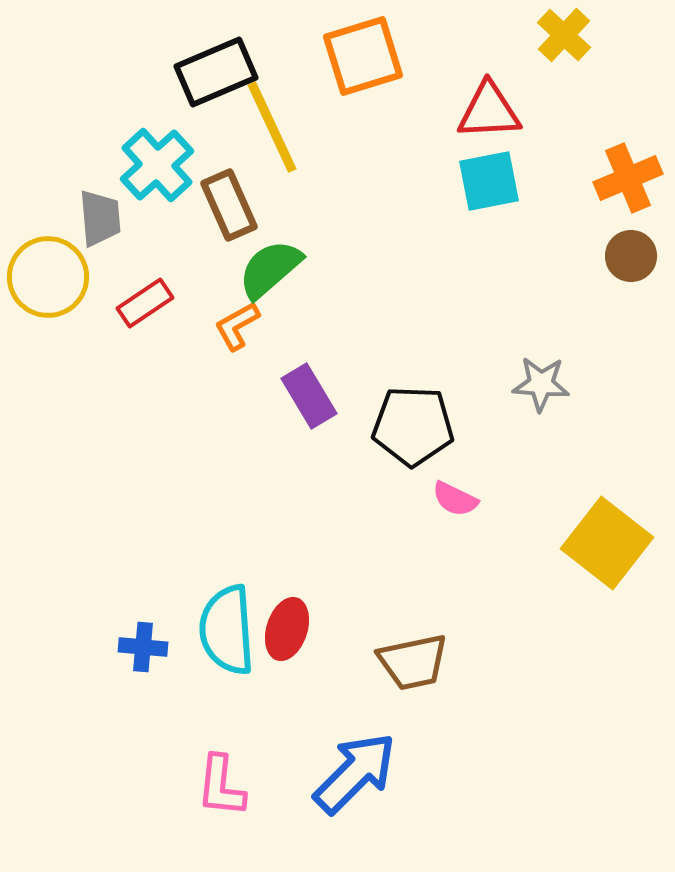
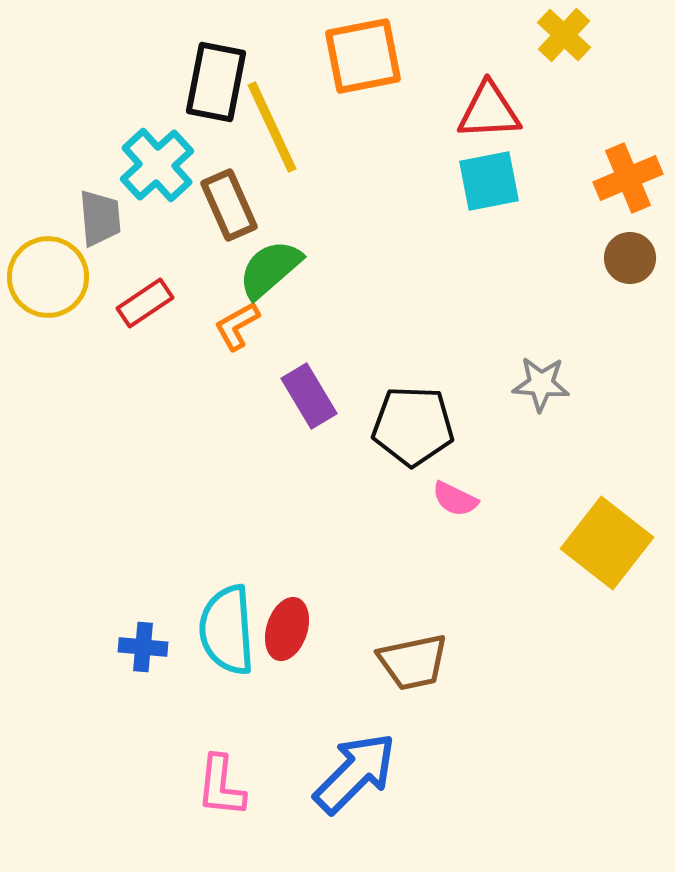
orange square: rotated 6 degrees clockwise
black rectangle: moved 10 px down; rotated 56 degrees counterclockwise
brown circle: moved 1 px left, 2 px down
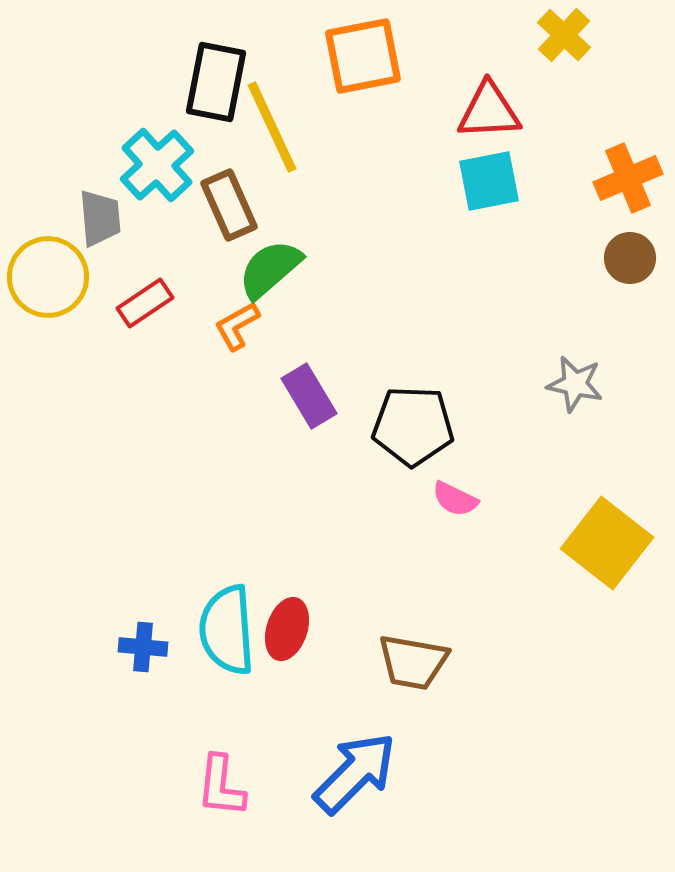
gray star: moved 34 px right; rotated 8 degrees clockwise
brown trapezoid: rotated 22 degrees clockwise
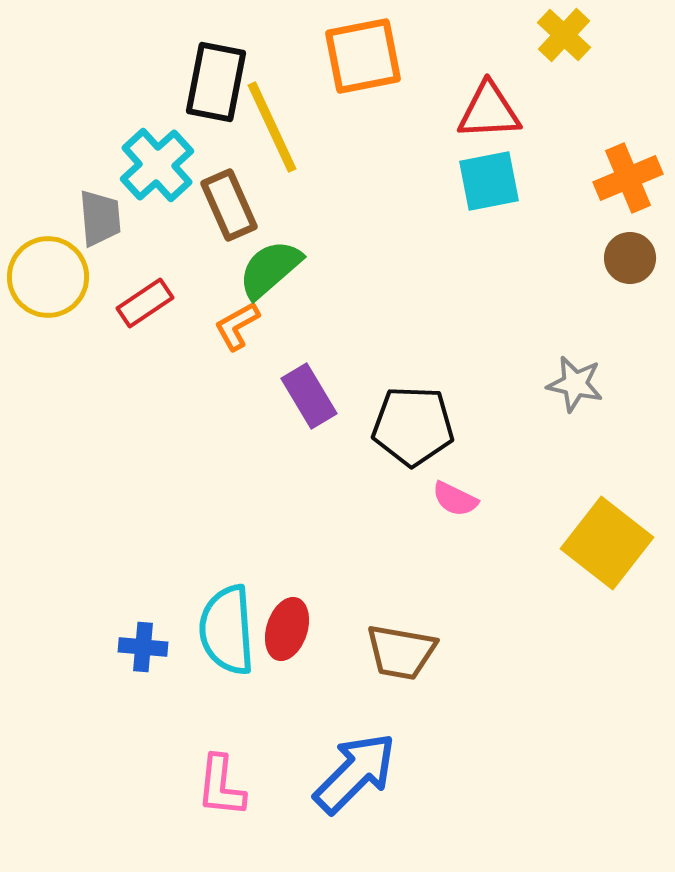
brown trapezoid: moved 12 px left, 10 px up
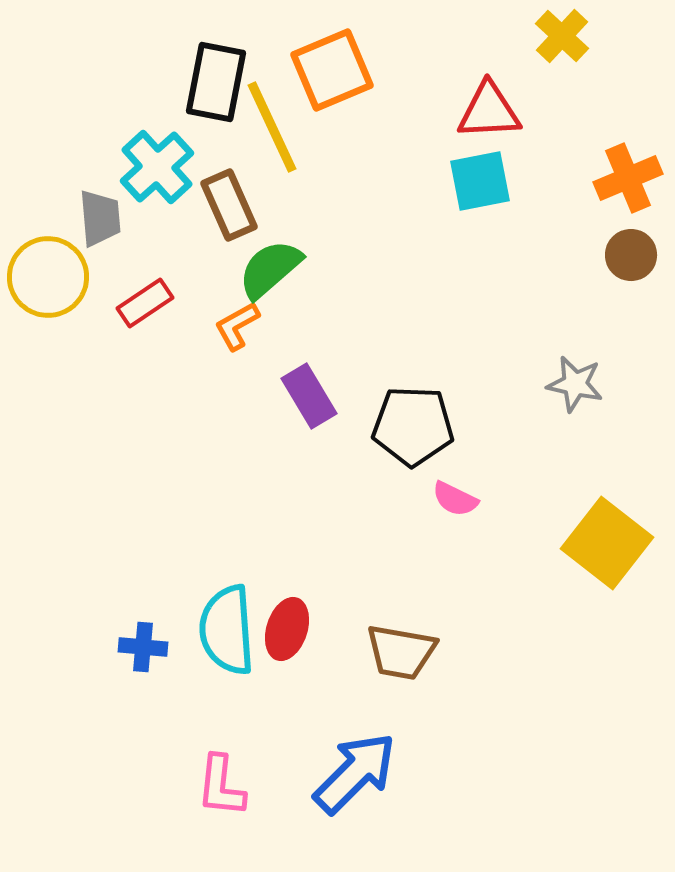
yellow cross: moved 2 px left, 1 px down
orange square: moved 31 px left, 14 px down; rotated 12 degrees counterclockwise
cyan cross: moved 2 px down
cyan square: moved 9 px left
brown circle: moved 1 px right, 3 px up
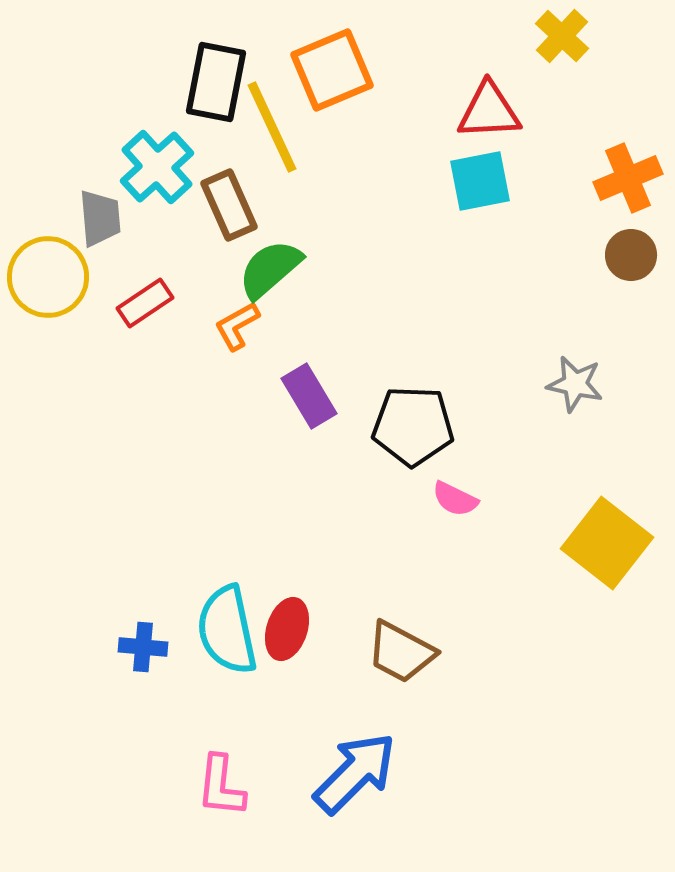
cyan semicircle: rotated 8 degrees counterclockwise
brown trapezoid: rotated 18 degrees clockwise
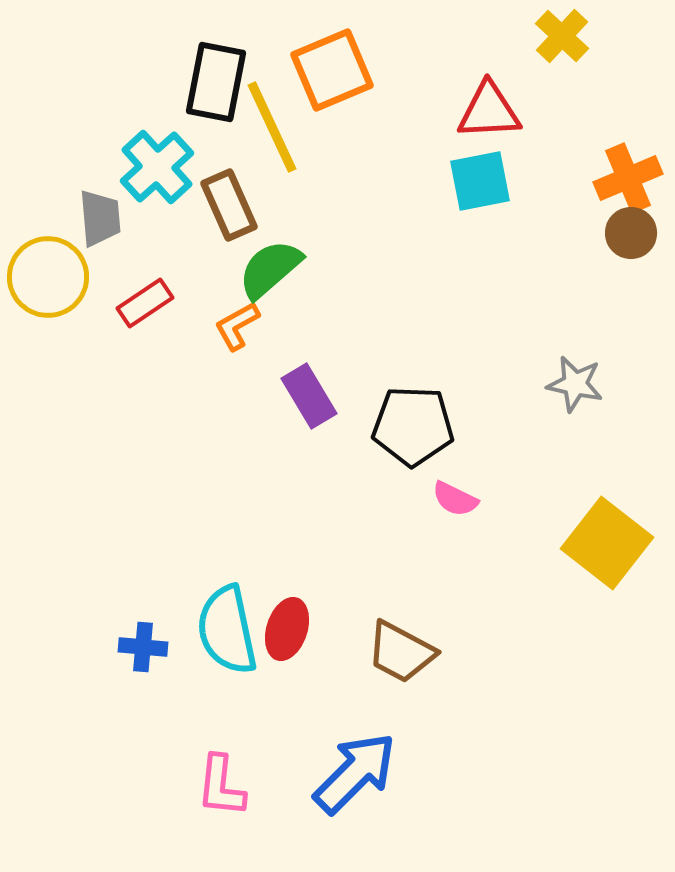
brown circle: moved 22 px up
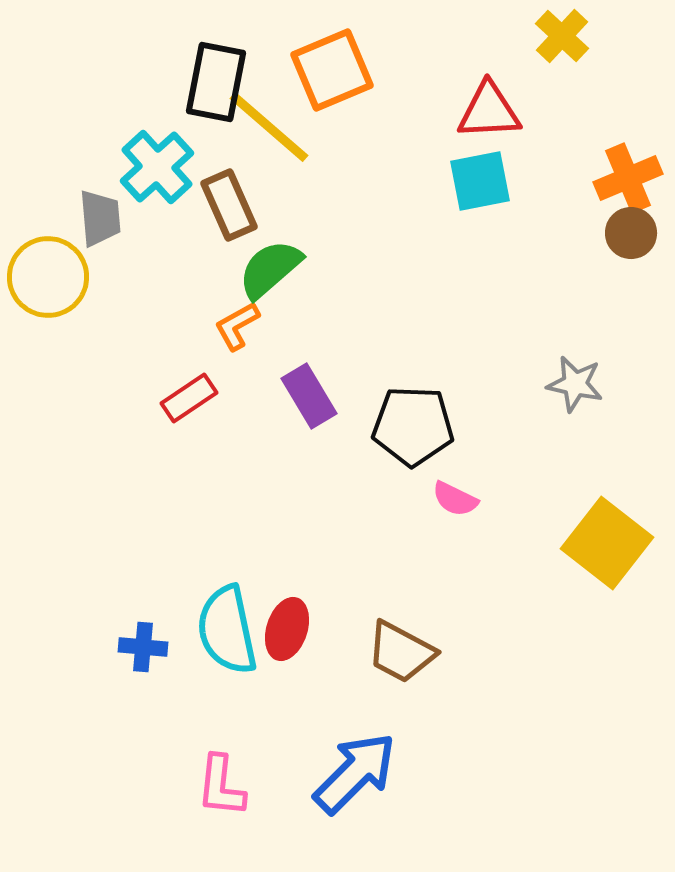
yellow line: moved 3 px left; rotated 24 degrees counterclockwise
red rectangle: moved 44 px right, 95 px down
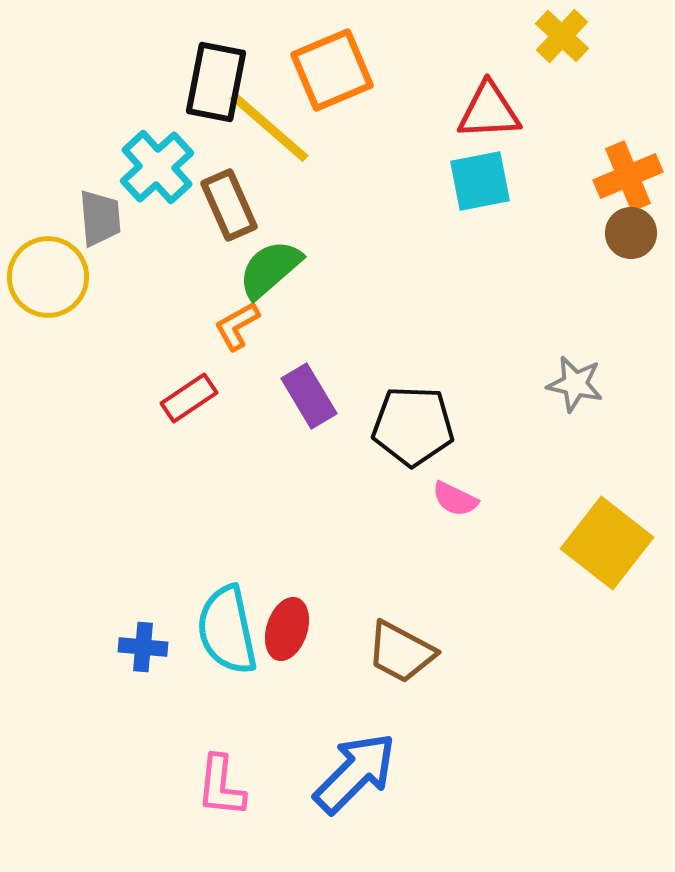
orange cross: moved 2 px up
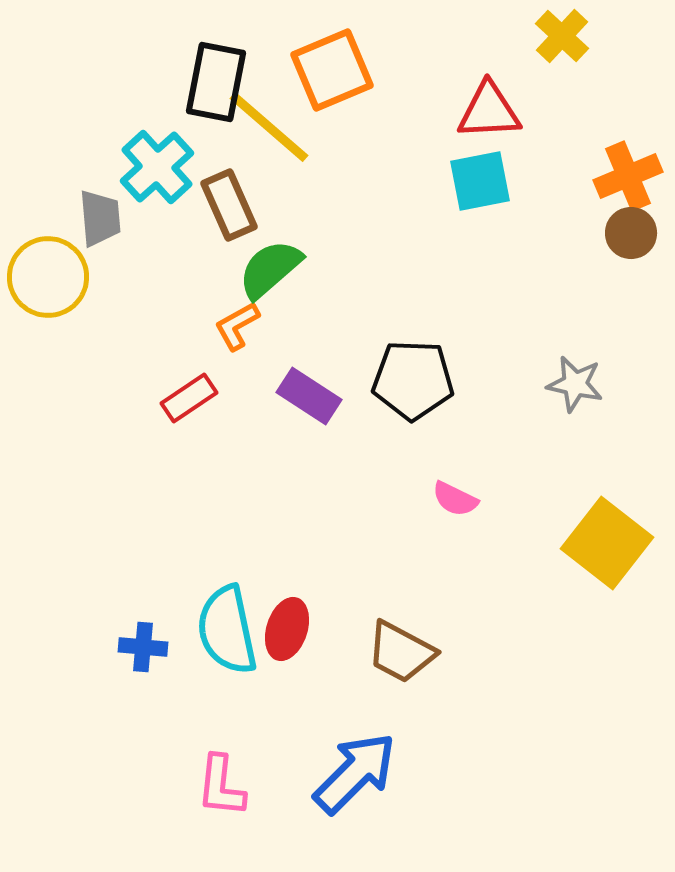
purple rectangle: rotated 26 degrees counterclockwise
black pentagon: moved 46 px up
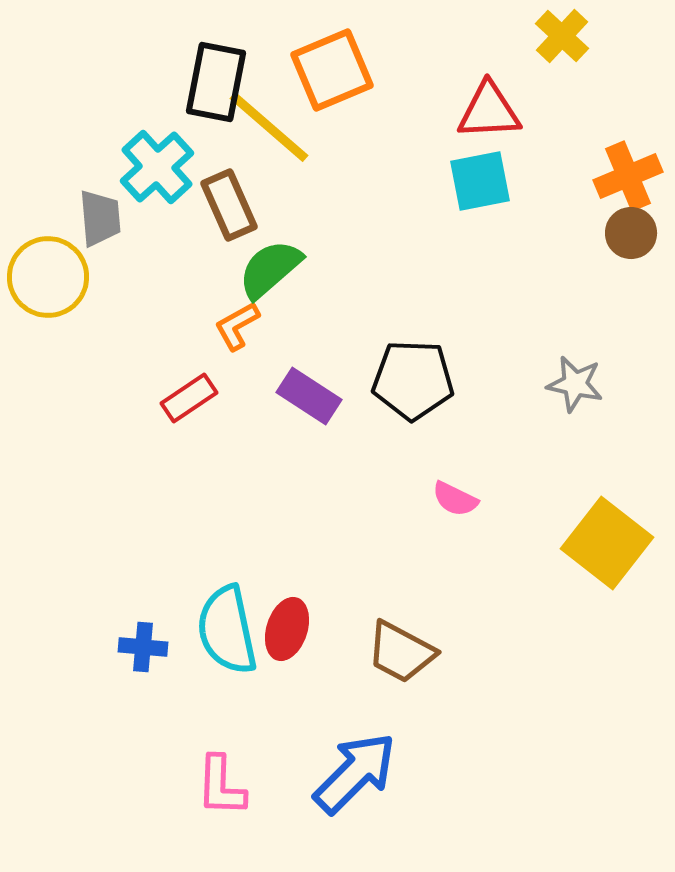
pink L-shape: rotated 4 degrees counterclockwise
